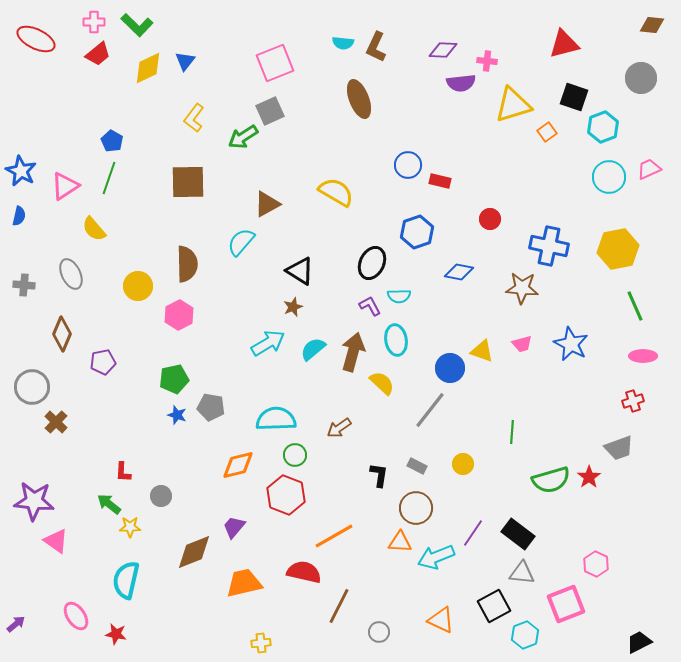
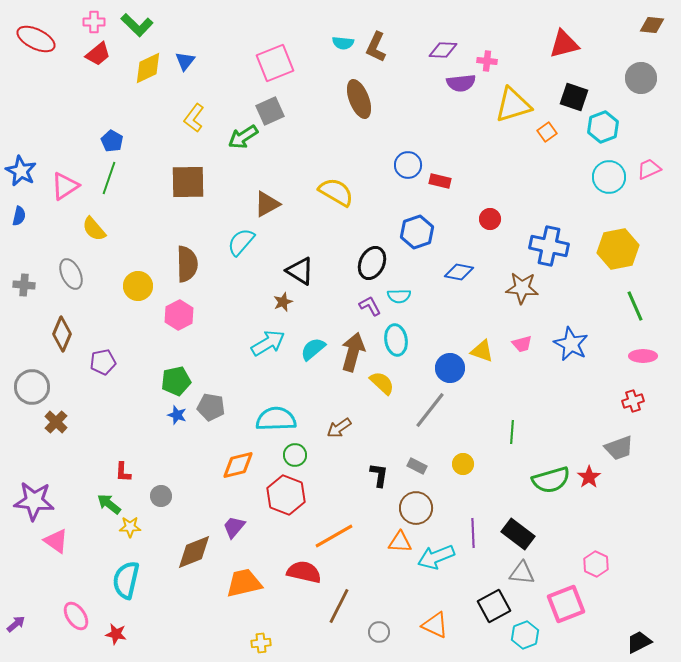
brown star at (293, 307): moved 10 px left, 5 px up
green pentagon at (174, 379): moved 2 px right, 2 px down
purple line at (473, 533): rotated 36 degrees counterclockwise
orange triangle at (441, 620): moved 6 px left, 5 px down
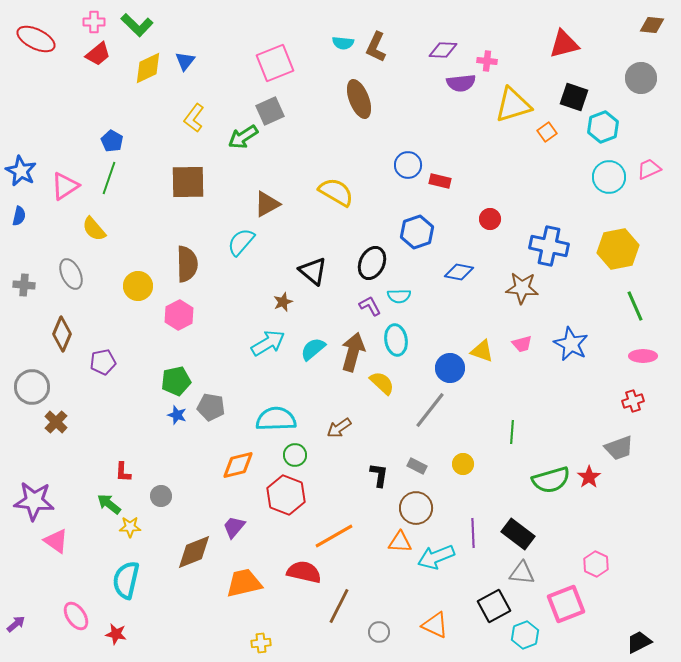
black triangle at (300, 271): moved 13 px right; rotated 8 degrees clockwise
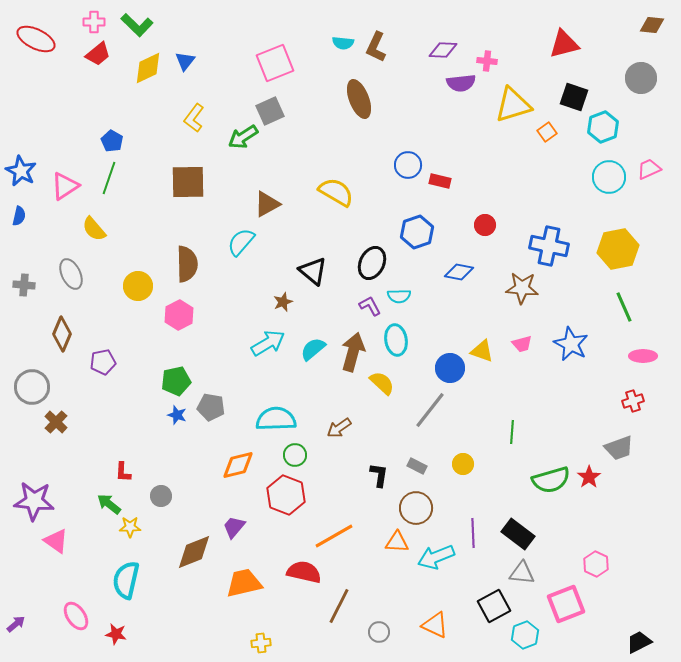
red circle at (490, 219): moved 5 px left, 6 px down
green line at (635, 306): moved 11 px left, 1 px down
orange triangle at (400, 542): moved 3 px left
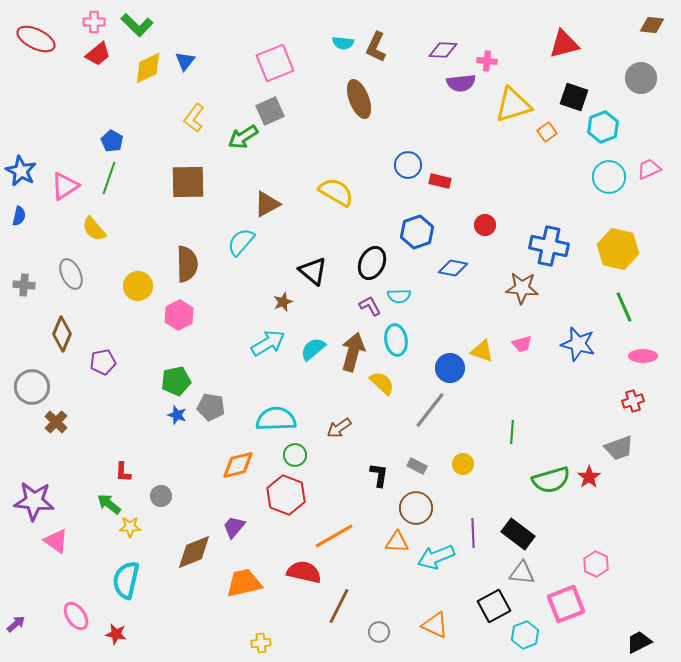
yellow hexagon at (618, 249): rotated 24 degrees clockwise
blue diamond at (459, 272): moved 6 px left, 4 px up
blue star at (571, 344): moved 7 px right; rotated 12 degrees counterclockwise
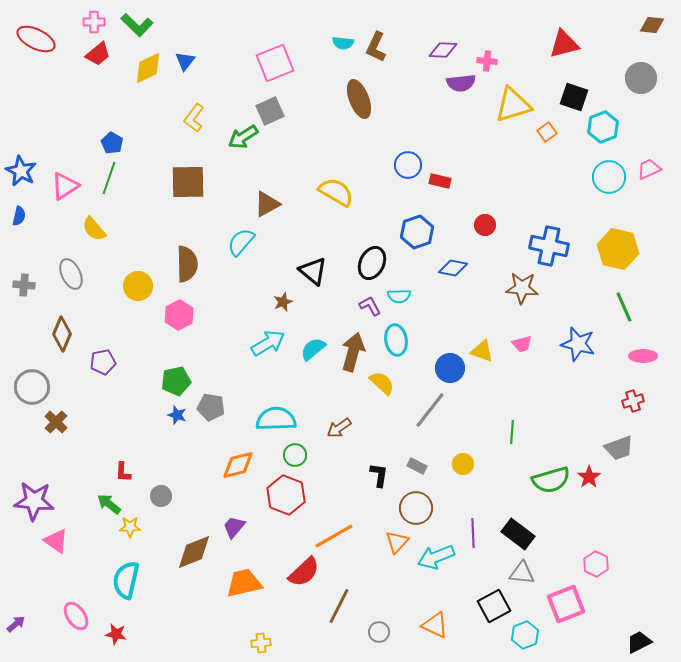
blue pentagon at (112, 141): moved 2 px down
orange triangle at (397, 542): rotated 50 degrees counterclockwise
red semicircle at (304, 572): rotated 124 degrees clockwise
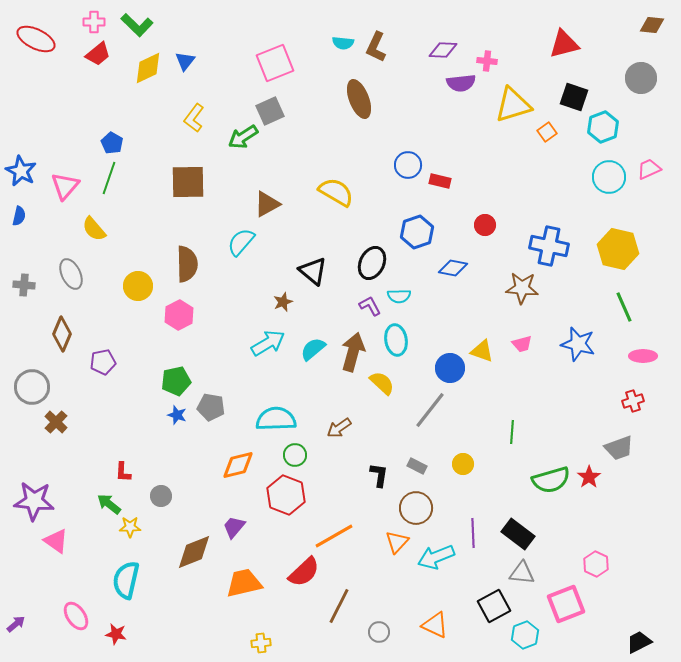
pink triangle at (65, 186): rotated 16 degrees counterclockwise
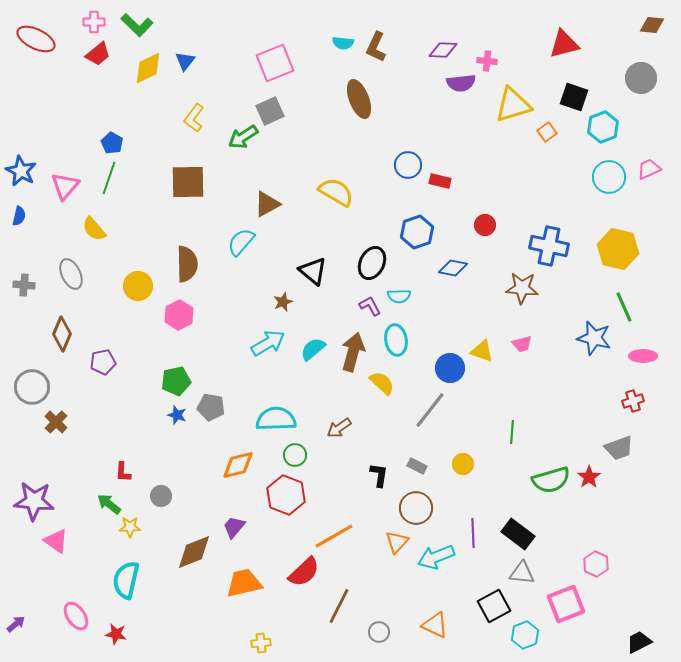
blue star at (578, 344): moved 16 px right, 6 px up
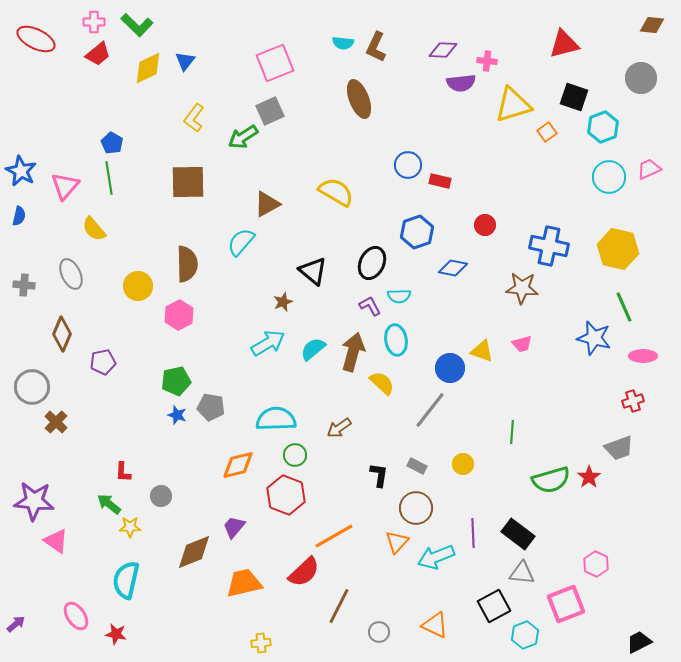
green line at (109, 178): rotated 28 degrees counterclockwise
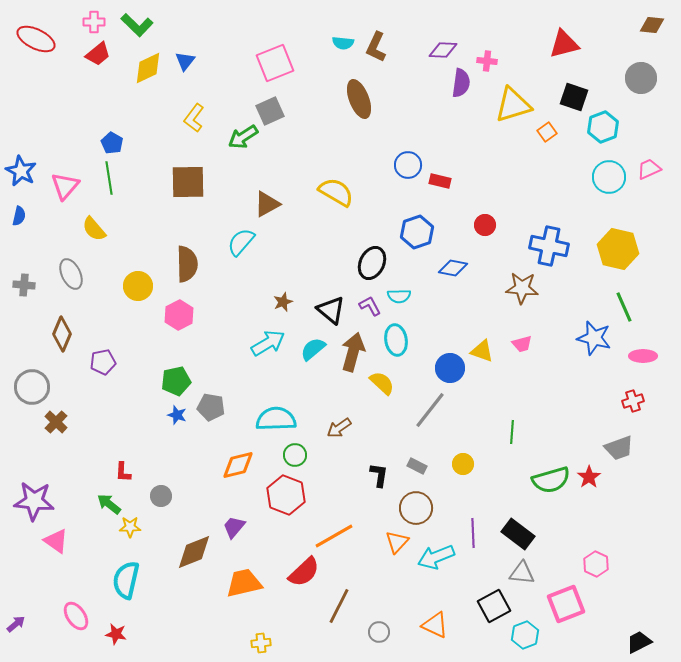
purple semicircle at (461, 83): rotated 76 degrees counterclockwise
black triangle at (313, 271): moved 18 px right, 39 px down
